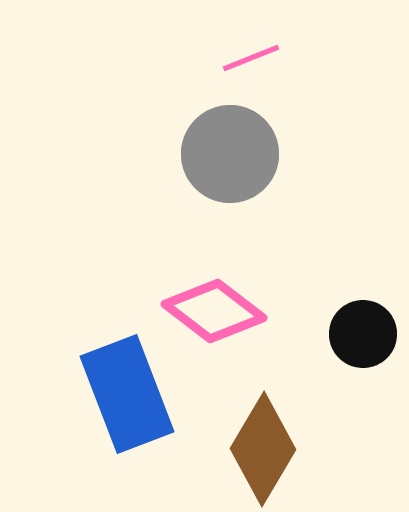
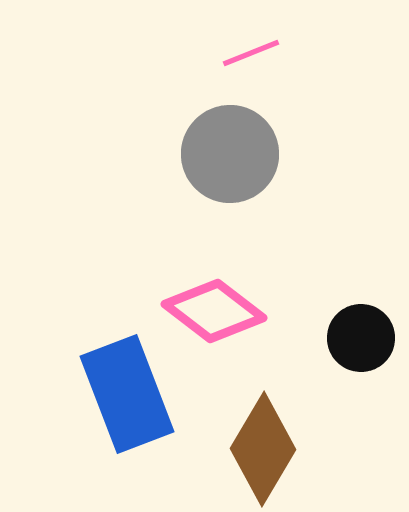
pink line: moved 5 px up
black circle: moved 2 px left, 4 px down
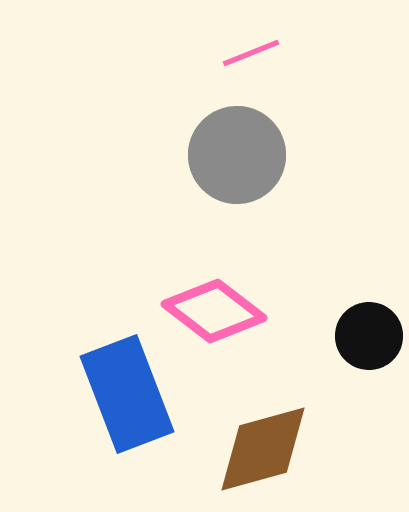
gray circle: moved 7 px right, 1 px down
black circle: moved 8 px right, 2 px up
brown diamond: rotated 44 degrees clockwise
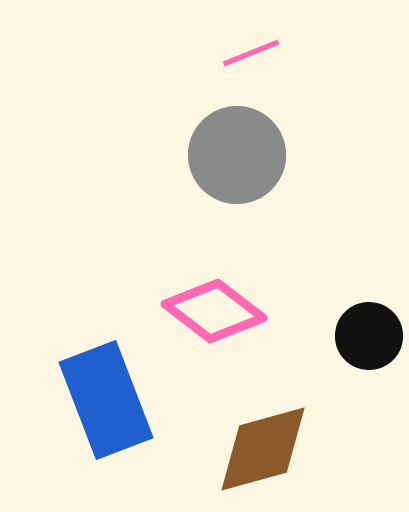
blue rectangle: moved 21 px left, 6 px down
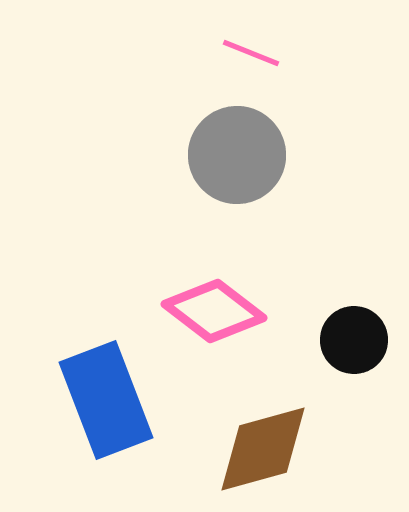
pink line: rotated 44 degrees clockwise
black circle: moved 15 px left, 4 px down
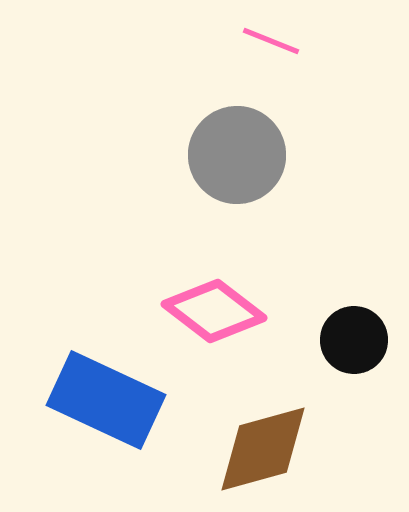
pink line: moved 20 px right, 12 px up
blue rectangle: rotated 44 degrees counterclockwise
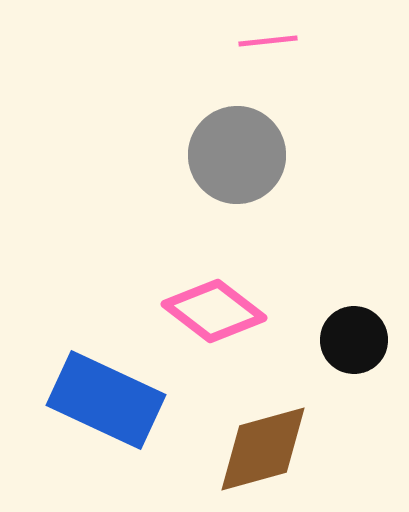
pink line: moved 3 px left; rotated 28 degrees counterclockwise
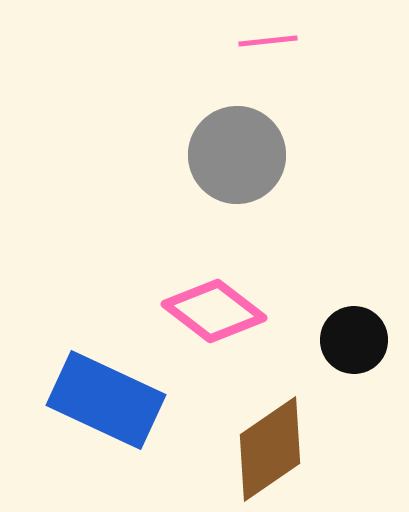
brown diamond: moved 7 px right; rotated 19 degrees counterclockwise
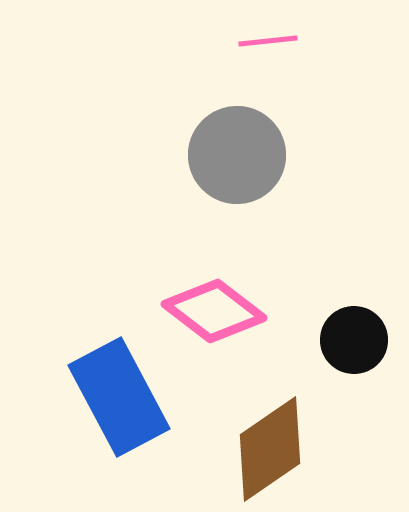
blue rectangle: moved 13 px right, 3 px up; rotated 37 degrees clockwise
